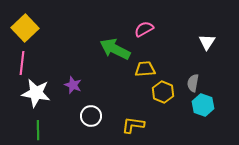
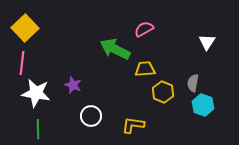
green line: moved 1 px up
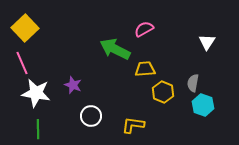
pink line: rotated 30 degrees counterclockwise
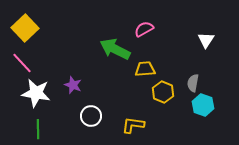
white triangle: moved 1 px left, 2 px up
pink line: rotated 20 degrees counterclockwise
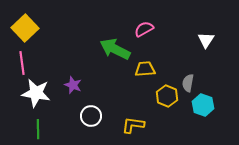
pink line: rotated 35 degrees clockwise
gray semicircle: moved 5 px left
yellow hexagon: moved 4 px right, 4 px down
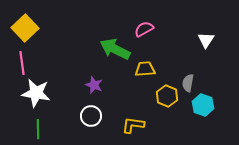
purple star: moved 21 px right
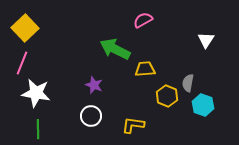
pink semicircle: moved 1 px left, 9 px up
pink line: rotated 30 degrees clockwise
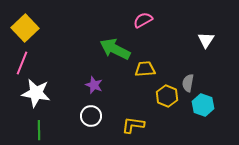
green line: moved 1 px right, 1 px down
